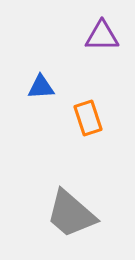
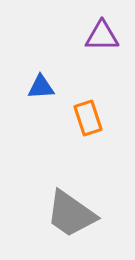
gray trapezoid: rotated 6 degrees counterclockwise
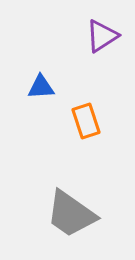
purple triangle: rotated 33 degrees counterclockwise
orange rectangle: moved 2 px left, 3 px down
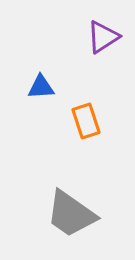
purple triangle: moved 1 px right, 1 px down
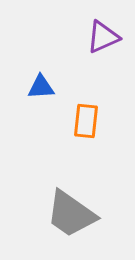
purple triangle: rotated 9 degrees clockwise
orange rectangle: rotated 24 degrees clockwise
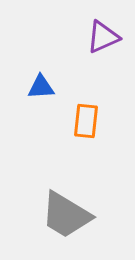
gray trapezoid: moved 5 px left, 1 px down; rotated 4 degrees counterclockwise
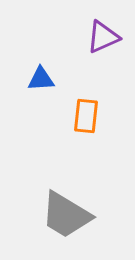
blue triangle: moved 8 px up
orange rectangle: moved 5 px up
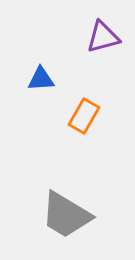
purple triangle: rotated 9 degrees clockwise
orange rectangle: moved 2 px left; rotated 24 degrees clockwise
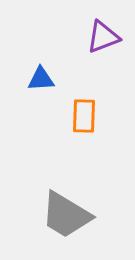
purple triangle: rotated 6 degrees counterclockwise
orange rectangle: rotated 28 degrees counterclockwise
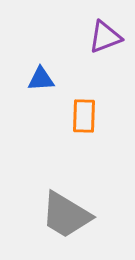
purple triangle: moved 2 px right
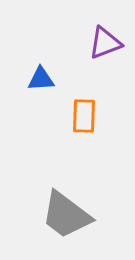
purple triangle: moved 6 px down
gray trapezoid: rotated 6 degrees clockwise
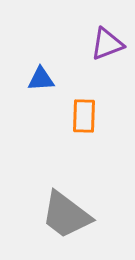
purple triangle: moved 2 px right, 1 px down
